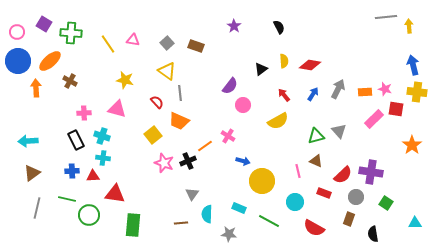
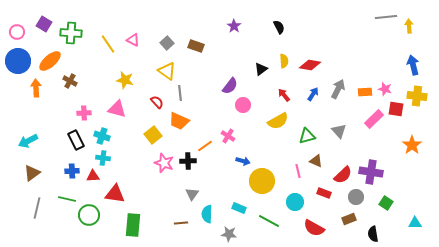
pink triangle at (133, 40): rotated 16 degrees clockwise
yellow cross at (417, 92): moved 4 px down
green triangle at (316, 136): moved 9 px left
cyan arrow at (28, 141): rotated 24 degrees counterclockwise
black cross at (188, 161): rotated 21 degrees clockwise
brown rectangle at (349, 219): rotated 48 degrees clockwise
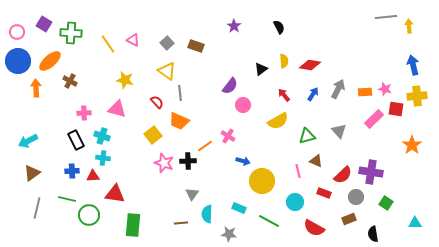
yellow cross at (417, 96): rotated 12 degrees counterclockwise
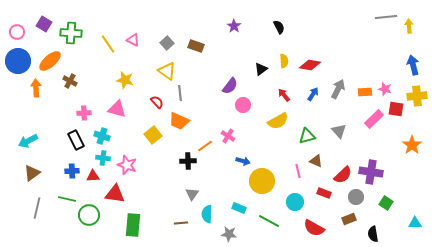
pink star at (164, 163): moved 37 px left, 2 px down
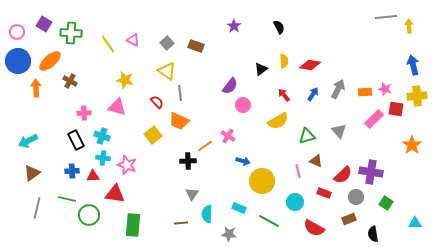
pink triangle at (117, 109): moved 2 px up
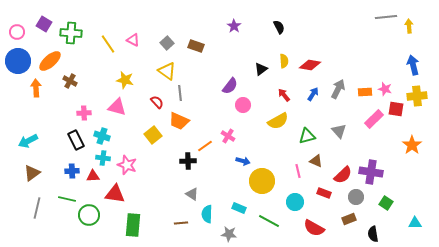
gray triangle at (192, 194): rotated 32 degrees counterclockwise
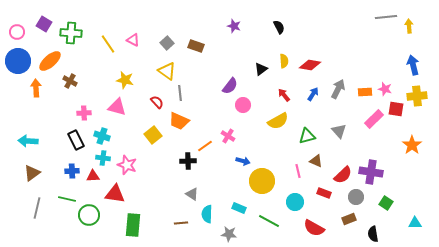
purple star at (234, 26): rotated 16 degrees counterclockwise
cyan arrow at (28, 141): rotated 30 degrees clockwise
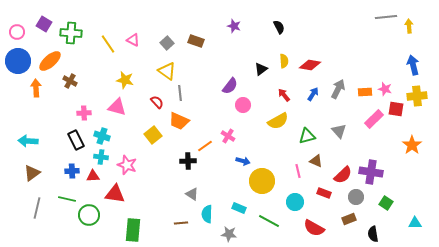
brown rectangle at (196, 46): moved 5 px up
cyan cross at (103, 158): moved 2 px left, 1 px up
green rectangle at (133, 225): moved 5 px down
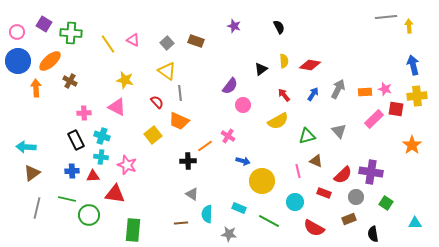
pink triangle at (117, 107): rotated 12 degrees clockwise
cyan arrow at (28, 141): moved 2 px left, 6 px down
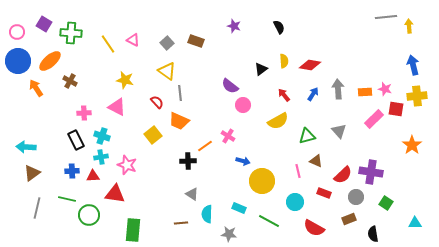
purple semicircle at (230, 86): rotated 90 degrees clockwise
orange arrow at (36, 88): rotated 30 degrees counterclockwise
gray arrow at (338, 89): rotated 30 degrees counterclockwise
cyan cross at (101, 157): rotated 16 degrees counterclockwise
